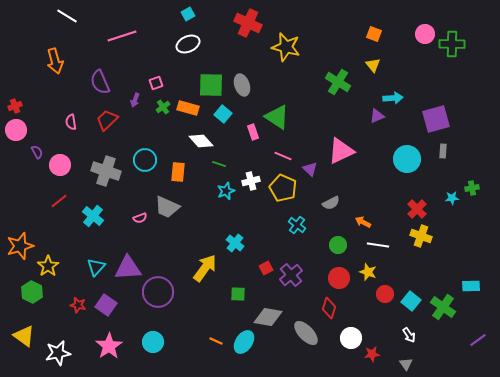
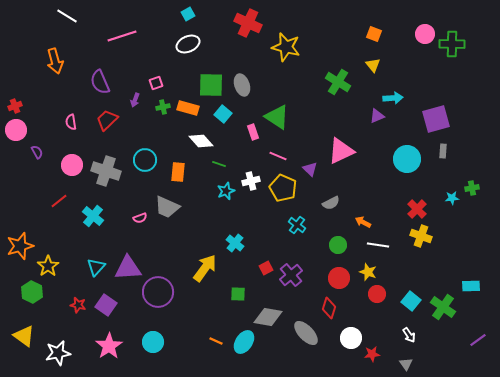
green cross at (163, 107): rotated 24 degrees clockwise
pink line at (283, 156): moved 5 px left
pink circle at (60, 165): moved 12 px right
red circle at (385, 294): moved 8 px left
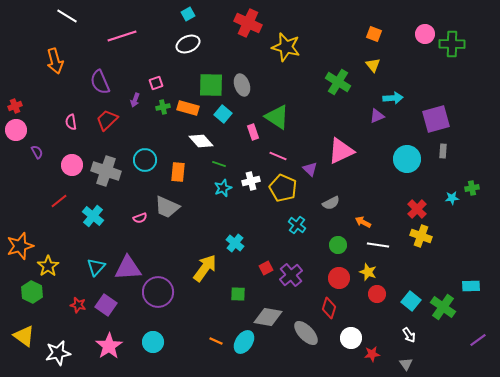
cyan star at (226, 191): moved 3 px left, 3 px up
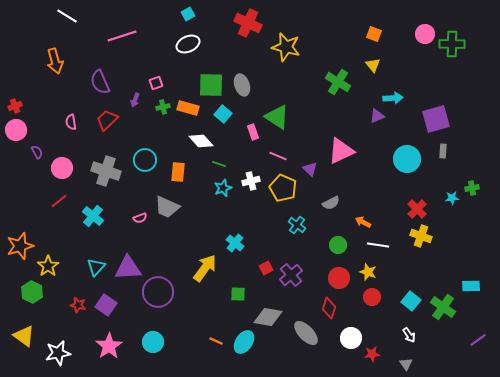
pink circle at (72, 165): moved 10 px left, 3 px down
red circle at (377, 294): moved 5 px left, 3 px down
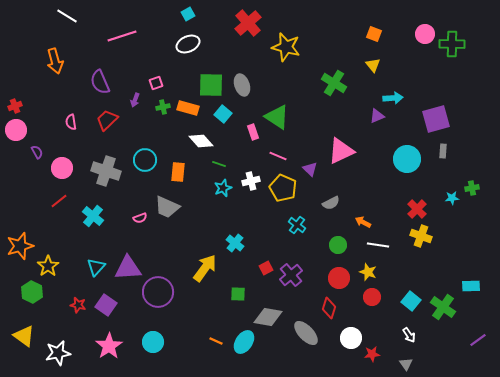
red cross at (248, 23): rotated 24 degrees clockwise
green cross at (338, 82): moved 4 px left, 1 px down
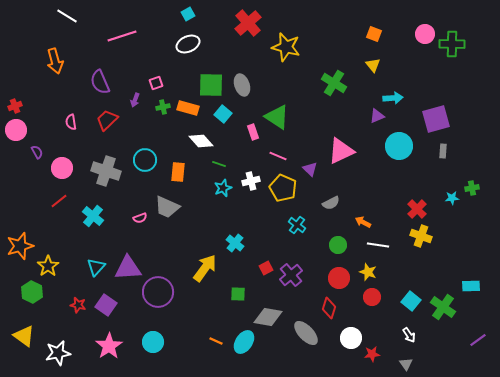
cyan circle at (407, 159): moved 8 px left, 13 px up
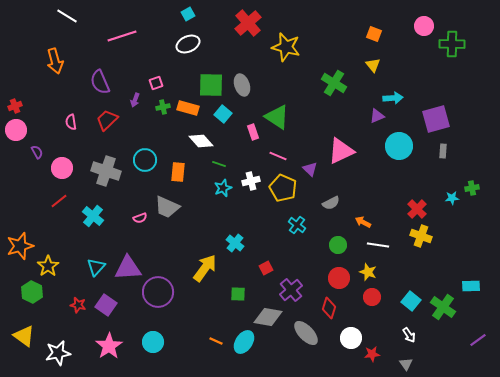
pink circle at (425, 34): moved 1 px left, 8 px up
purple cross at (291, 275): moved 15 px down
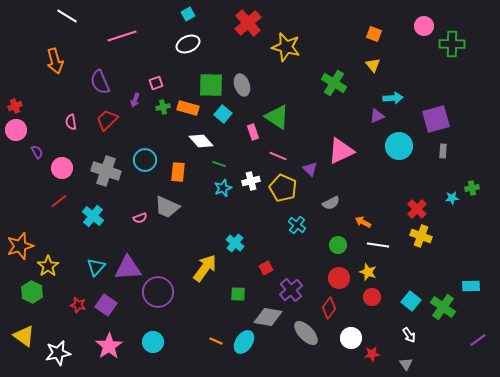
red diamond at (329, 308): rotated 20 degrees clockwise
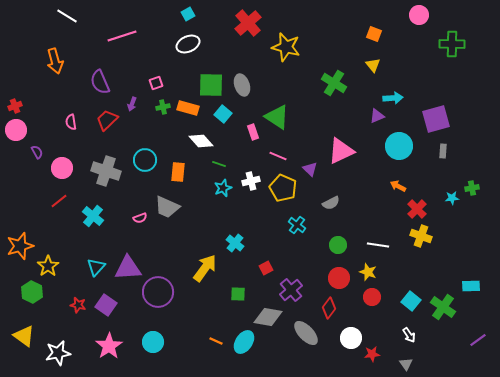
pink circle at (424, 26): moved 5 px left, 11 px up
purple arrow at (135, 100): moved 3 px left, 4 px down
orange arrow at (363, 222): moved 35 px right, 36 px up
